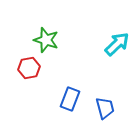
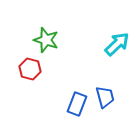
red hexagon: moved 1 px right, 1 px down; rotated 25 degrees clockwise
blue rectangle: moved 7 px right, 5 px down
blue trapezoid: moved 11 px up
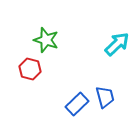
blue rectangle: rotated 25 degrees clockwise
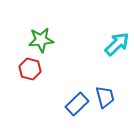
green star: moved 5 px left; rotated 25 degrees counterclockwise
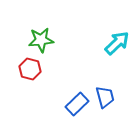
cyan arrow: moved 1 px up
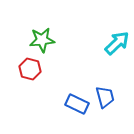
green star: moved 1 px right
blue rectangle: rotated 70 degrees clockwise
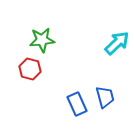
blue rectangle: rotated 40 degrees clockwise
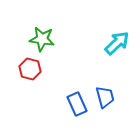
green star: moved 1 px up; rotated 15 degrees clockwise
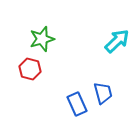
green star: rotated 25 degrees counterclockwise
cyan arrow: moved 2 px up
blue trapezoid: moved 2 px left, 4 px up
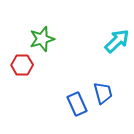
red hexagon: moved 8 px left, 4 px up; rotated 15 degrees counterclockwise
